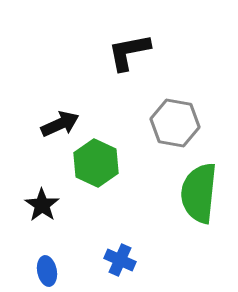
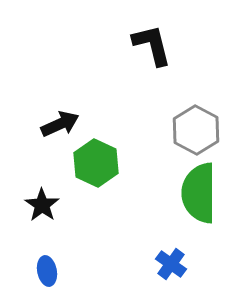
black L-shape: moved 23 px right, 7 px up; rotated 87 degrees clockwise
gray hexagon: moved 21 px right, 7 px down; rotated 18 degrees clockwise
green semicircle: rotated 6 degrees counterclockwise
blue cross: moved 51 px right, 4 px down; rotated 12 degrees clockwise
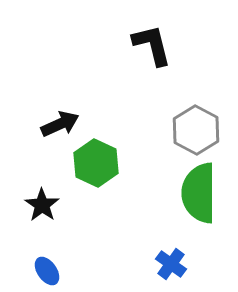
blue ellipse: rotated 24 degrees counterclockwise
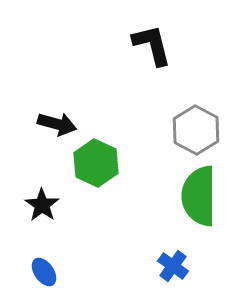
black arrow: moved 3 px left; rotated 39 degrees clockwise
green semicircle: moved 3 px down
blue cross: moved 2 px right, 2 px down
blue ellipse: moved 3 px left, 1 px down
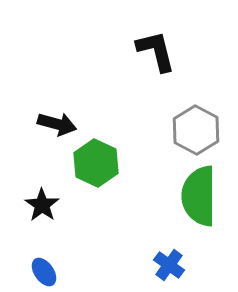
black L-shape: moved 4 px right, 6 px down
blue cross: moved 4 px left, 1 px up
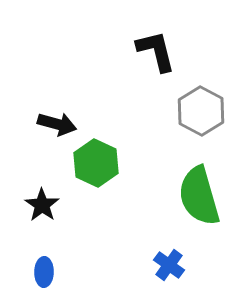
gray hexagon: moved 5 px right, 19 px up
green semicircle: rotated 16 degrees counterclockwise
blue ellipse: rotated 36 degrees clockwise
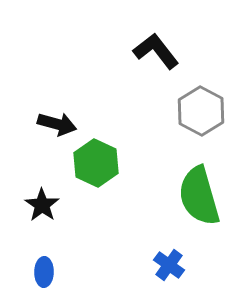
black L-shape: rotated 24 degrees counterclockwise
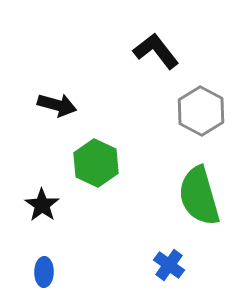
black arrow: moved 19 px up
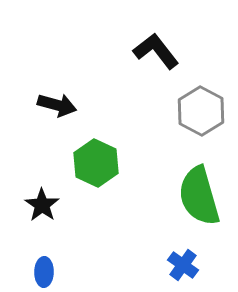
blue cross: moved 14 px right
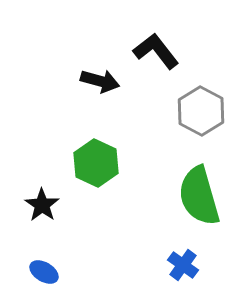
black arrow: moved 43 px right, 24 px up
blue ellipse: rotated 60 degrees counterclockwise
